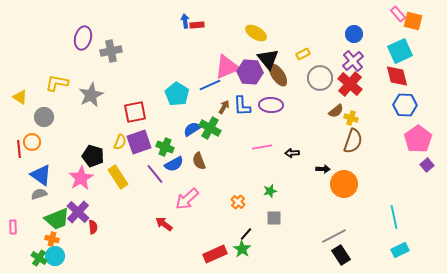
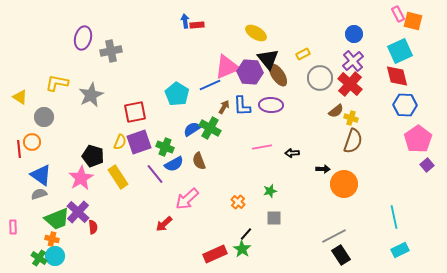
pink rectangle at (398, 14): rotated 14 degrees clockwise
red arrow at (164, 224): rotated 78 degrees counterclockwise
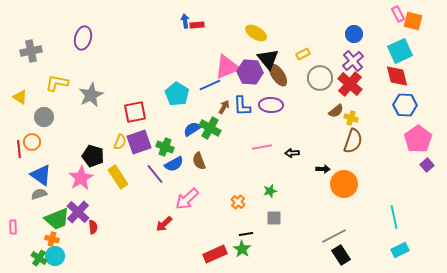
gray cross at (111, 51): moved 80 px left
black line at (246, 234): rotated 40 degrees clockwise
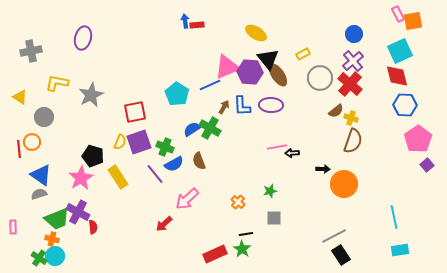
orange square at (413, 21): rotated 24 degrees counterclockwise
pink line at (262, 147): moved 15 px right
purple cross at (78, 212): rotated 15 degrees counterclockwise
cyan rectangle at (400, 250): rotated 18 degrees clockwise
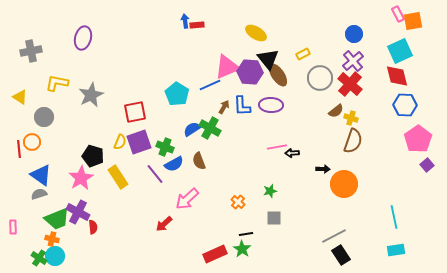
cyan rectangle at (400, 250): moved 4 px left
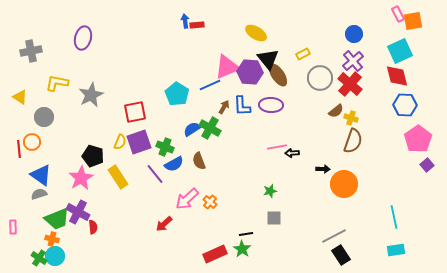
orange cross at (238, 202): moved 28 px left
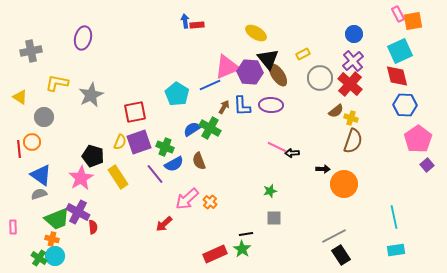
pink line at (277, 147): rotated 36 degrees clockwise
